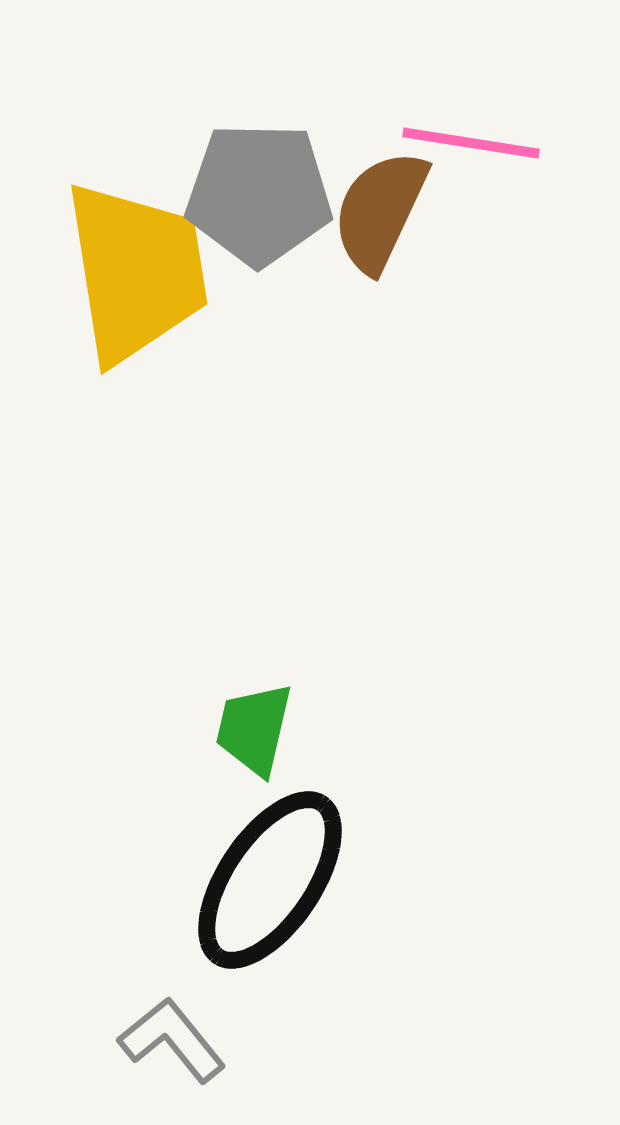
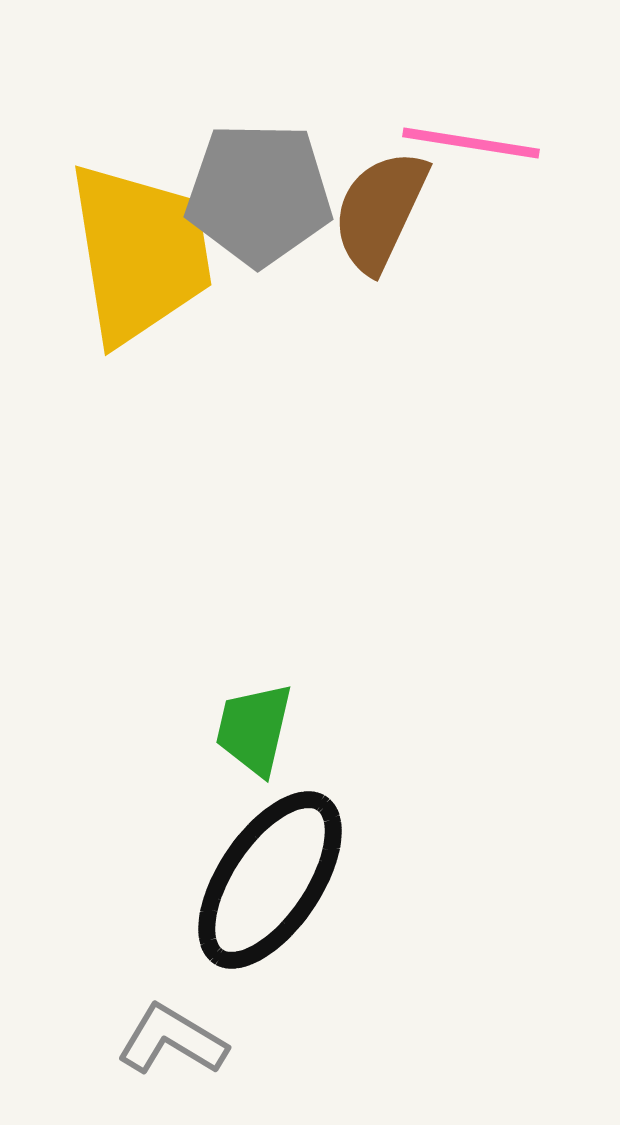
yellow trapezoid: moved 4 px right, 19 px up
gray L-shape: rotated 20 degrees counterclockwise
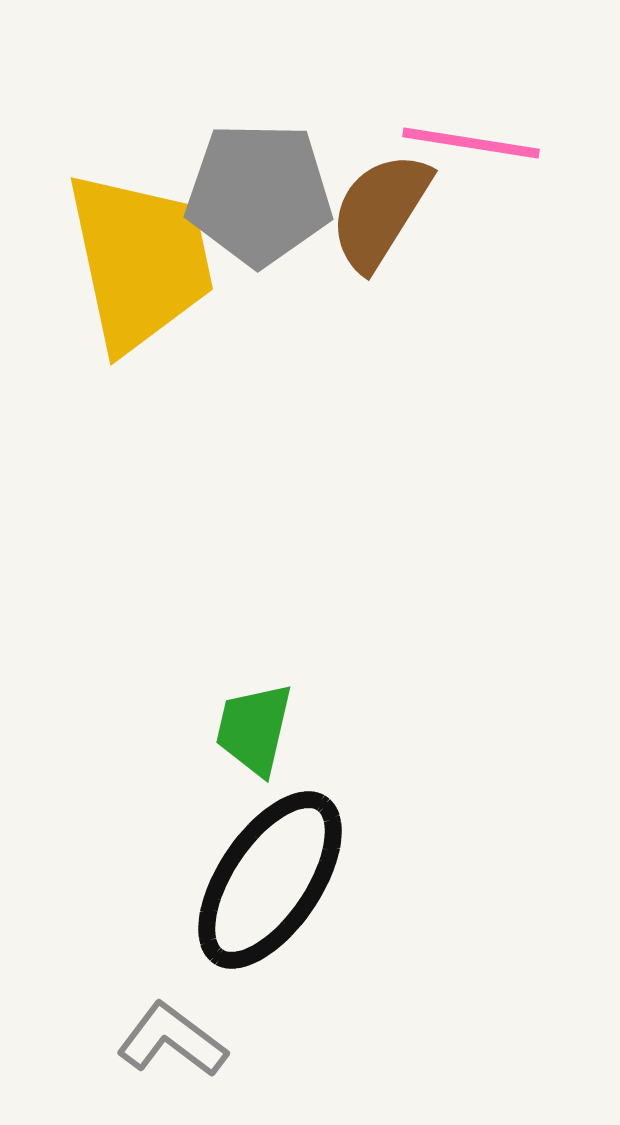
brown semicircle: rotated 7 degrees clockwise
yellow trapezoid: moved 8 px down; rotated 3 degrees counterclockwise
gray L-shape: rotated 6 degrees clockwise
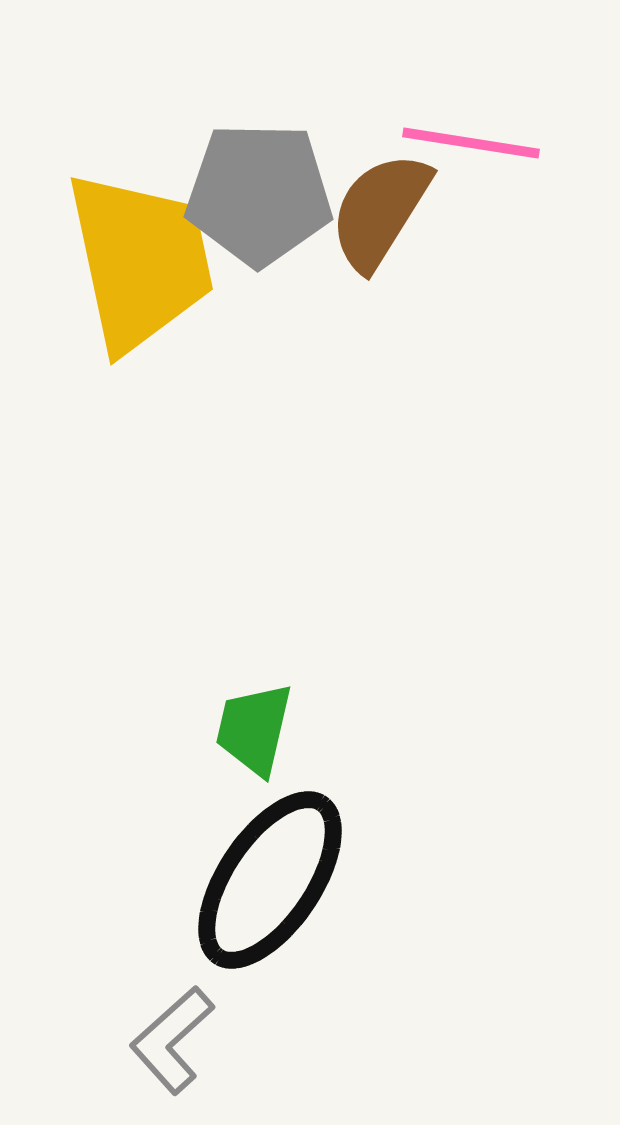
gray L-shape: rotated 79 degrees counterclockwise
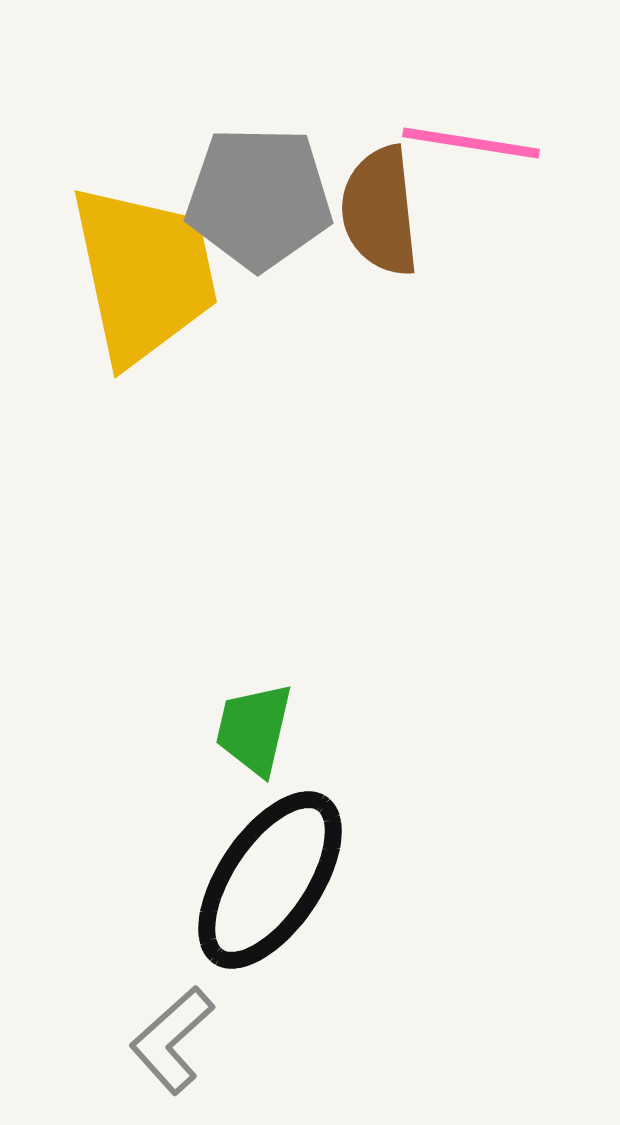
gray pentagon: moved 4 px down
brown semicircle: rotated 38 degrees counterclockwise
yellow trapezoid: moved 4 px right, 13 px down
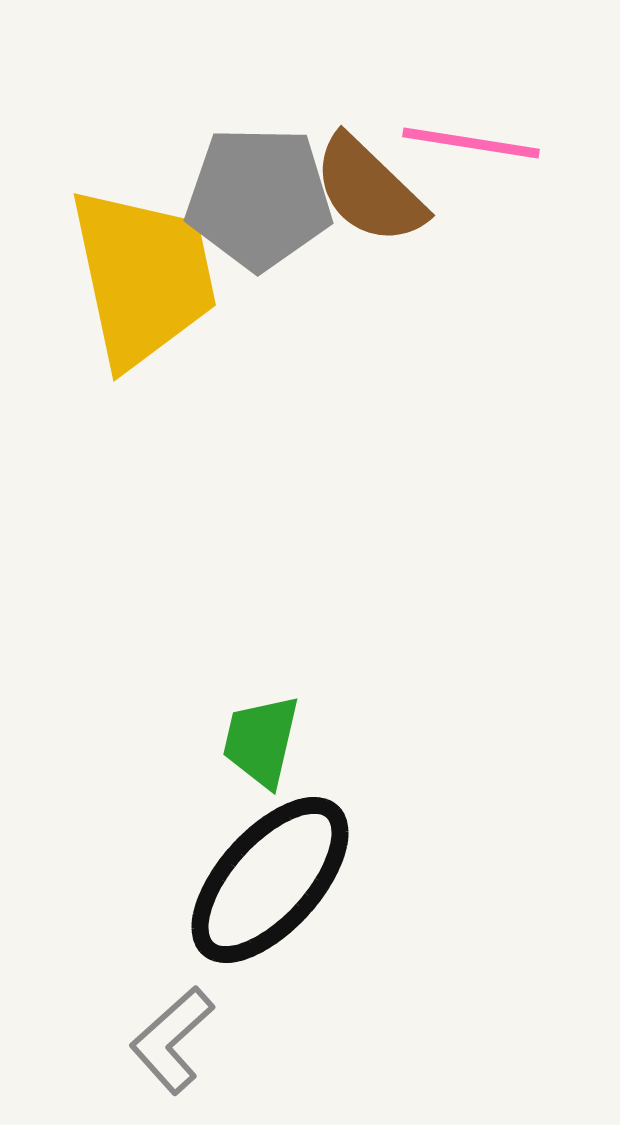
brown semicircle: moved 11 px left, 21 px up; rotated 40 degrees counterclockwise
yellow trapezoid: moved 1 px left, 3 px down
green trapezoid: moved 7 px right, 12 px down
black ellipse: rotated 8 degrees clockwise
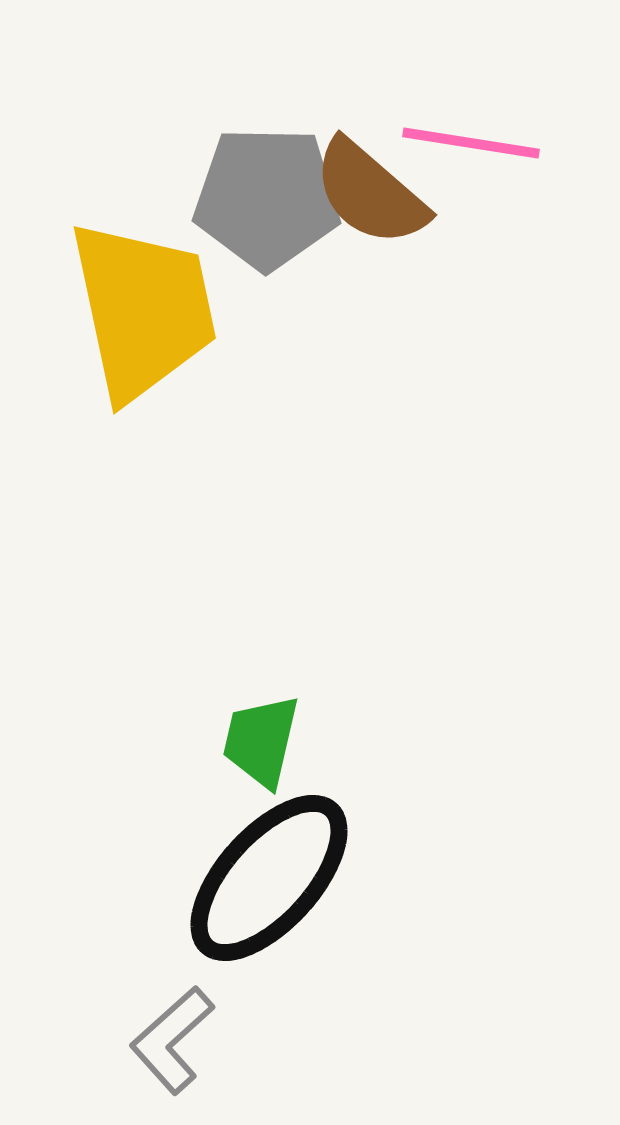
brown semicircle: moved 1 px right, 3 px down; rotated 3 degrees counterclockwise
gray pentagon: moved 8 px right
yellow trapezoid: moved 33 px down
black ellipse: moved 1 px left, 2 px up
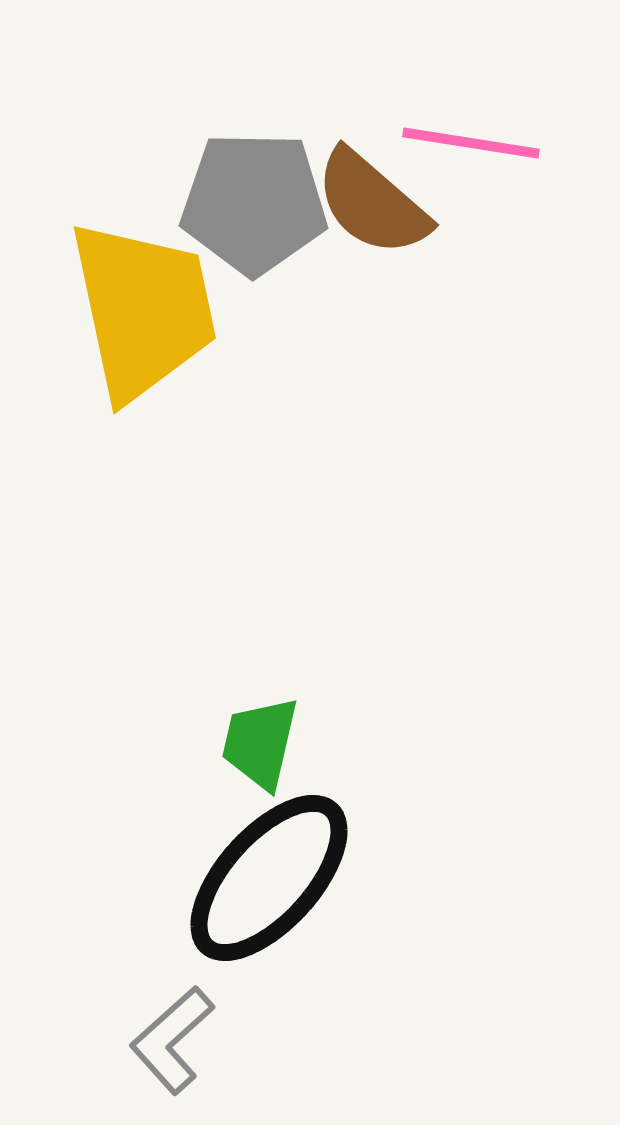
brown semicircle: moved 2 px right, 10 px down
gray pentagon: moved 13 px left, 5 px down
green trapezoid: moved 1 px left, 2 px down
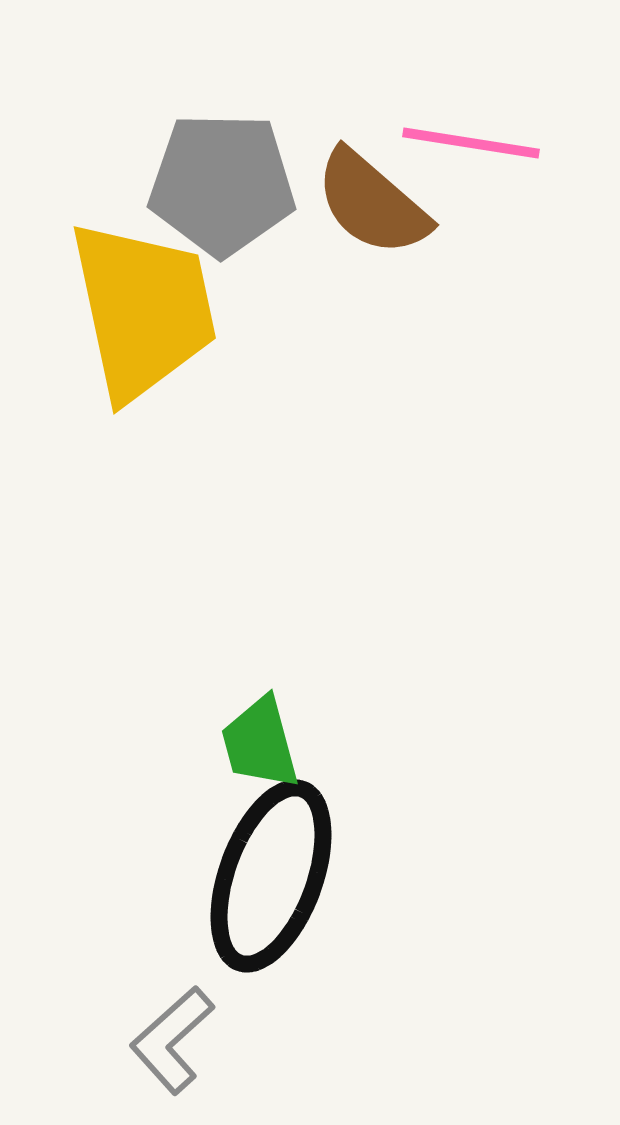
gray pentagon: moved 32 px left, 19 px up
green trapezoid: rotated 28 degrees counterclockwise
black ellipse: moved 2 px right, 2 px up; rotated 22 degrees counterclockwise
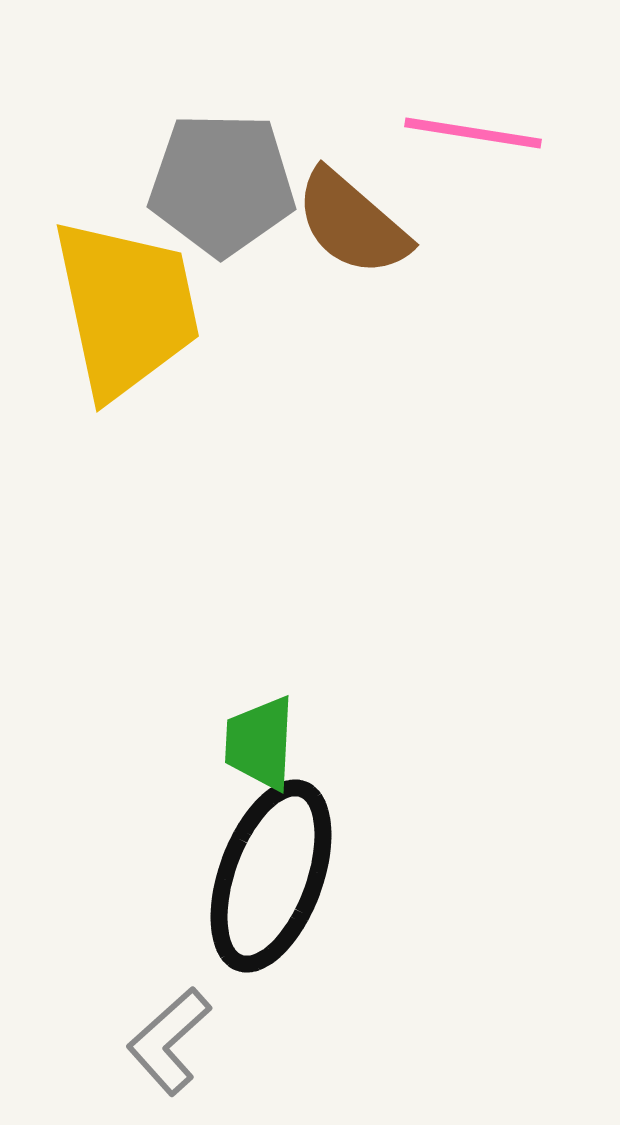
pink line: moved 2 px right, 10 px up
brown semicircle: moved 20 px left, 20 px down
yellow trapezoid: moved 17 px left, 2 px up
green trapezoid: rotated 18 degrees clockwise
gray L-shape: moved 3 px left, 1 px down
